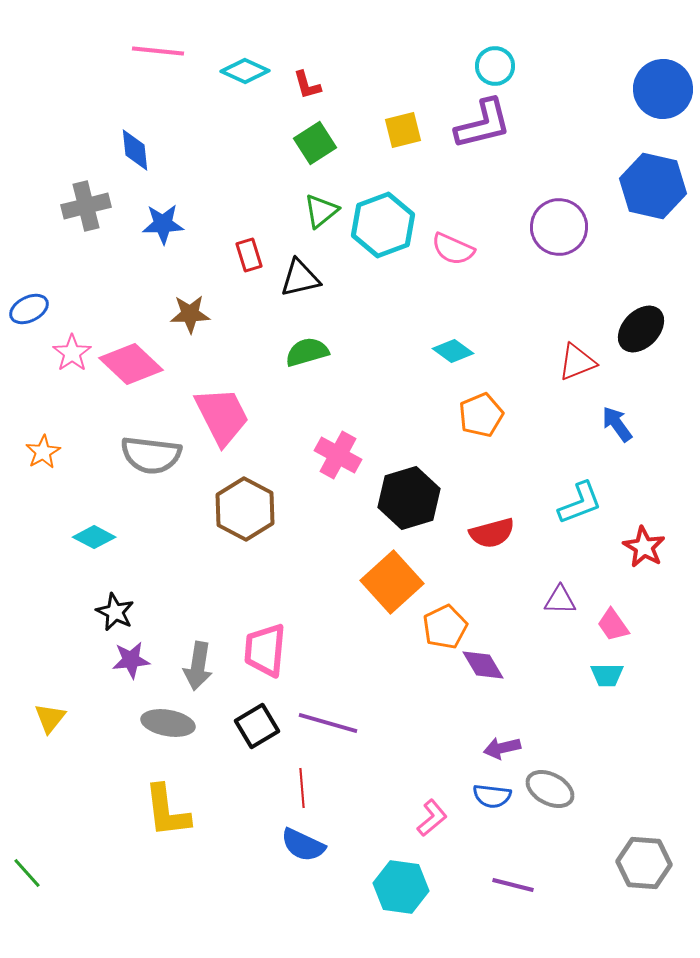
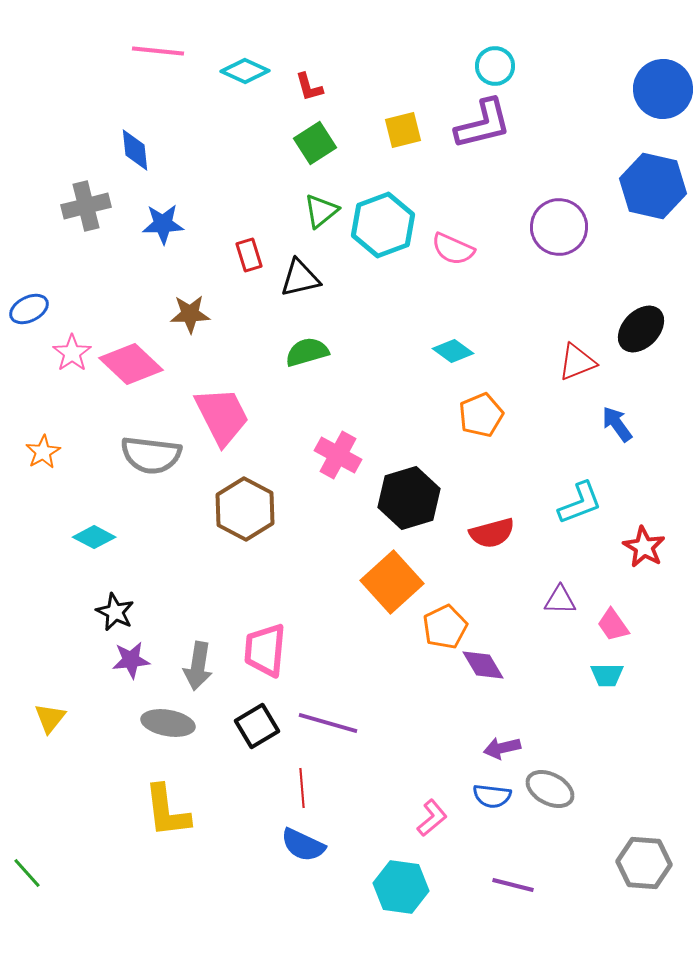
red L-shape at (307, 85): moved 2 px right, 2 px down
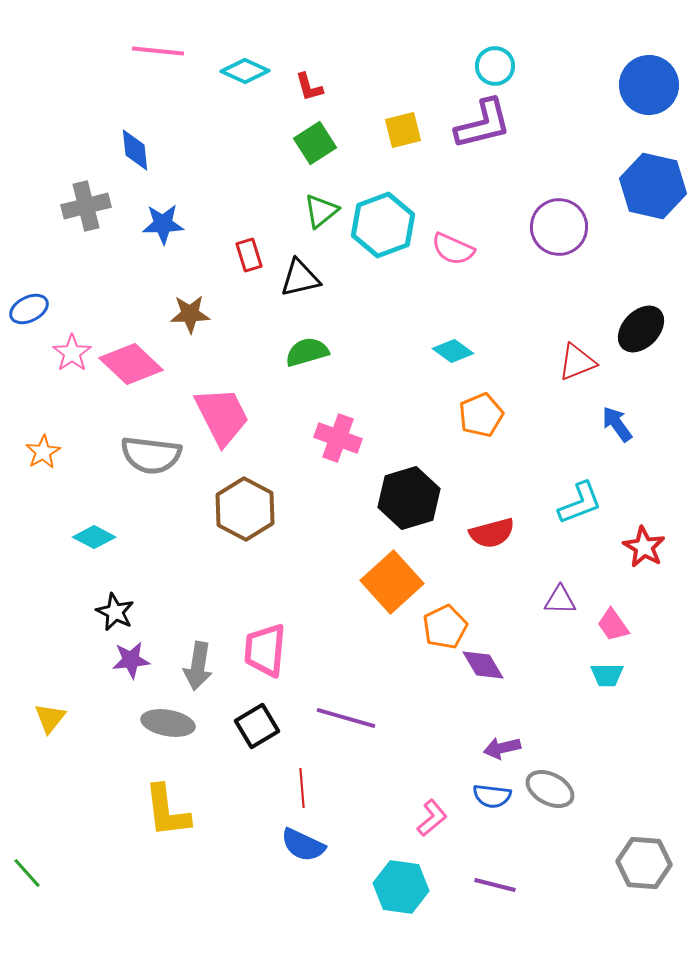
blue circle at (663, 89): moved 14 px left, 4 px up
pink cross at (338, 455): moved 17 px up; rotated 9 degrees counterclockwise
purple line at (328, 723): moved 18 px right, 5 px up
purple line at (513, 885): moved 18 px left
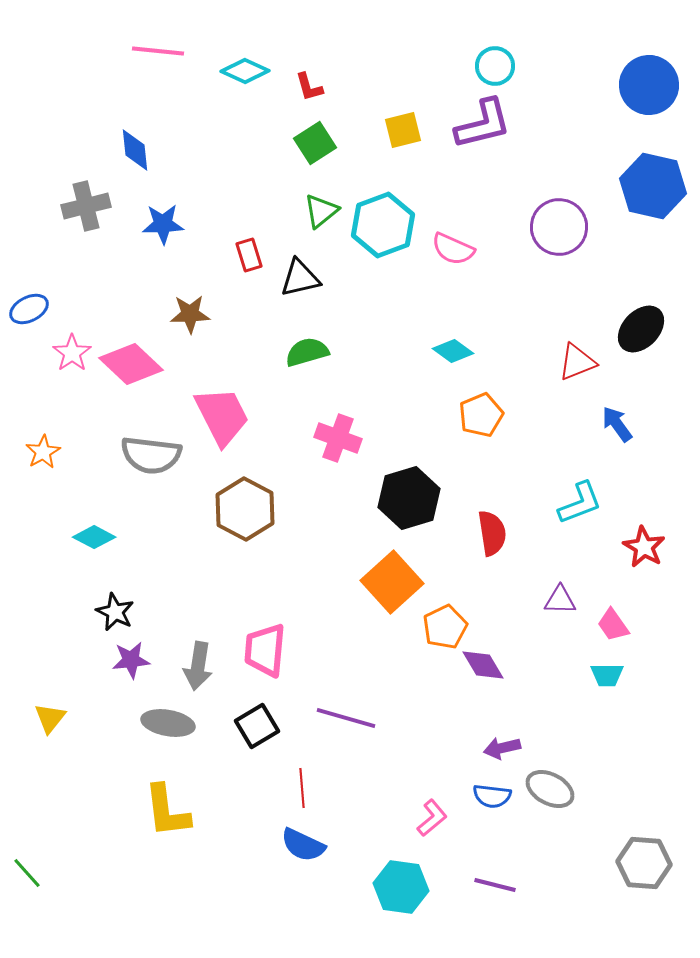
red semicircle at (492, 533): rotated 84 degrees counterclockwise
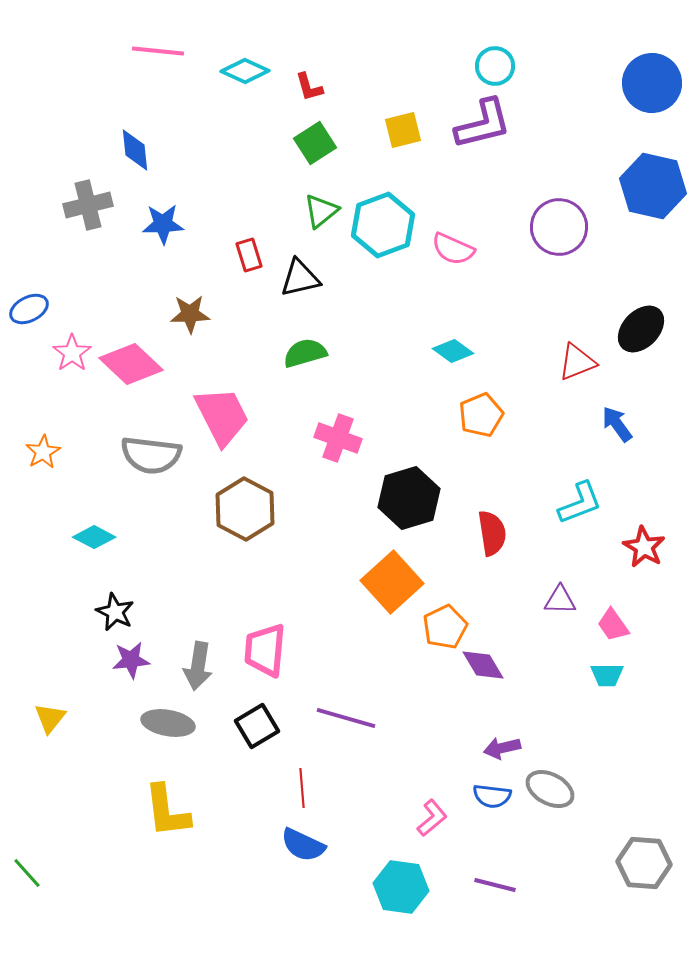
blue circle at (649, 85): moved 3 px right, 2 px up
gray cross at (86, 206): moved 2 px right, 1 px up
green semicircle at (307, 352): moved 2 px left, 1 px down
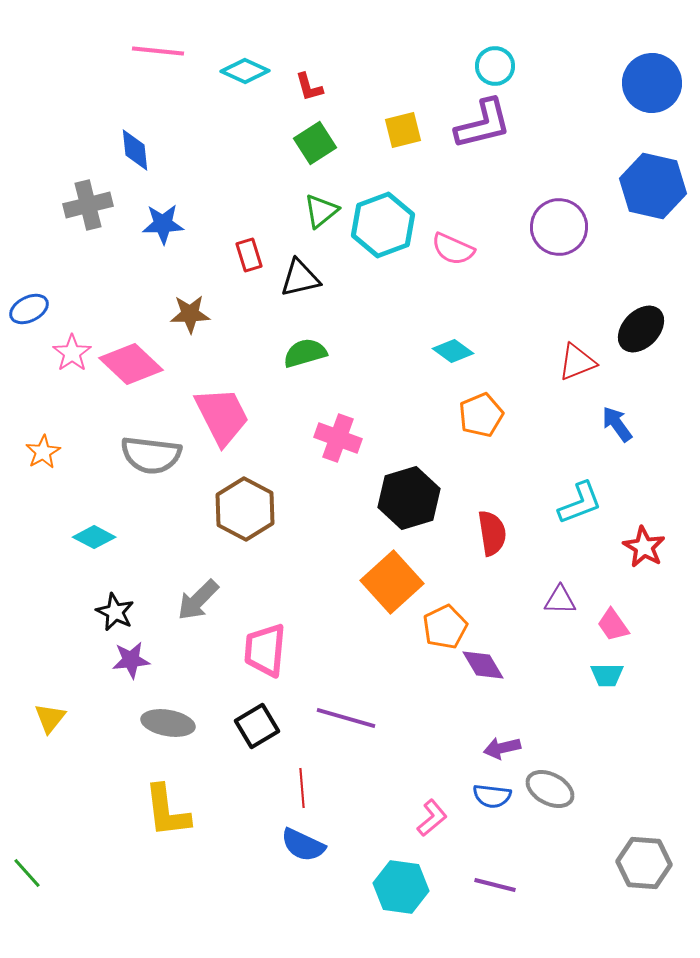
gray arrow at (198, 666): moved 66 px up; rotated 36 degrees clockwise
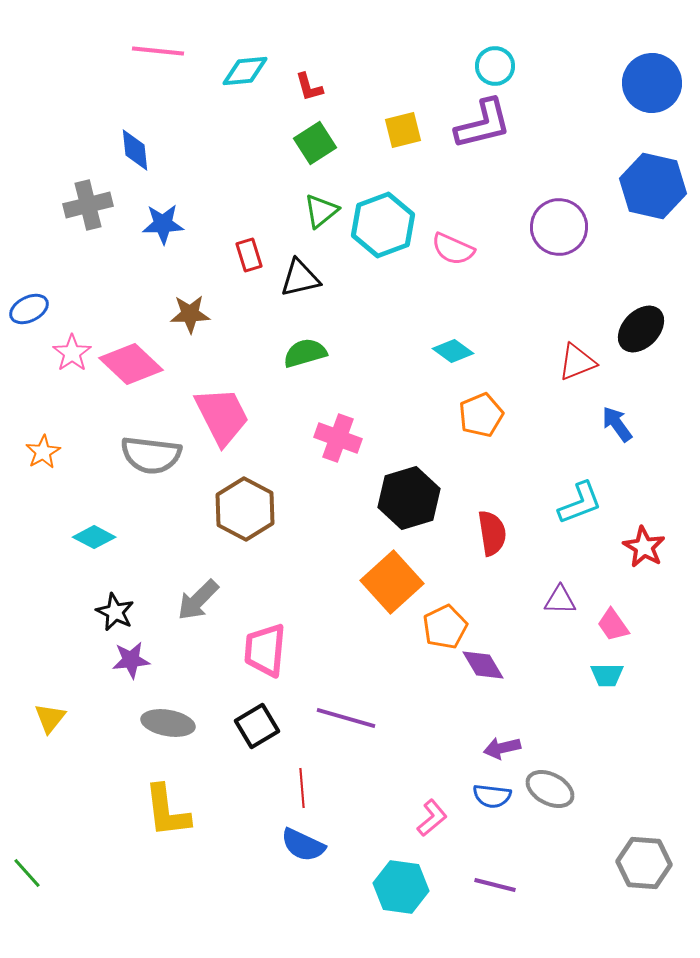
cyan diamond at (245, 71): rotated 30 degrees counterclockwise
